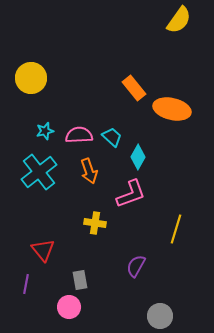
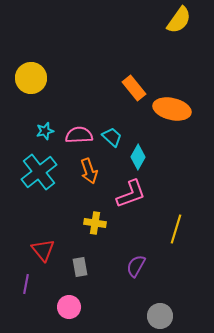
gray rectangle: moved 13 px up
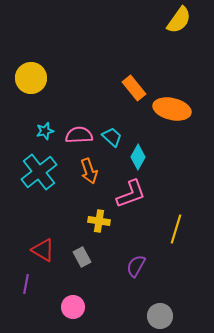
yellow cross: moved 4 px right, 2 px up
red triangle: rotated 20 degrees counterclockwise
gray rectangle: moved 2 px right, 10 px up; rotated 18 degrees counterclockwise
pink circle: moved 4 px right
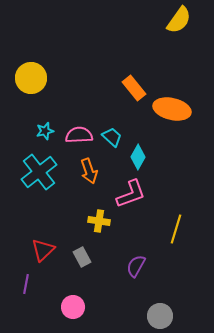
red triangle: rotated 45 degrees clockwise
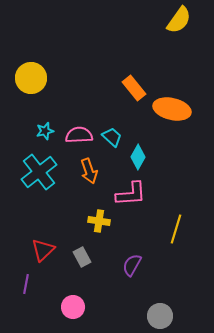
pink L-shape: rotated 16 degrees clockwise
purple semicircle: moved 4 px left, 1 px up
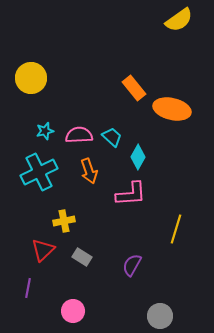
yellow semicircle: rotated 20 degrees clockwise
cyan cross: rotated 12 degrees clockwise
yellow cross: moved 35 px left; rotated 20 degrees counterclockwise
gray rectangle: rotated 30 degrees counterclockwise
purple line: moved 2 px right, 4 px down
pink circle: moved 4 px down
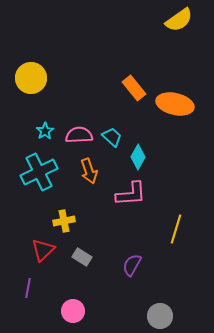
orange ellipse: moved 3 px right, 5 px up
cyan star: rotated 18 degrees counterclockwise
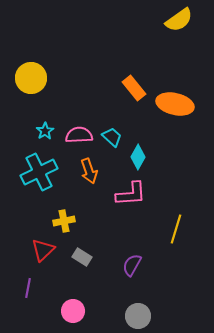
gray circle: moved 22 px left
